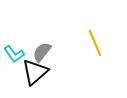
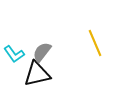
black triangle: moved 2 px right, 2 px down; rotated 28 degrees clockwise
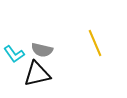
gray semicircle: moved 2 px up; rotated 115 degrees counterclockwise
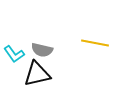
yellow line: rotated 56 degrees counterclockwise
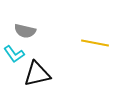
gray semicircle: moved 17 px left, 19 px up
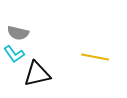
gray semicircle: moved 7 px left, 2 px down
yellow line: moved 14 px down
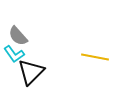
gray semicircle: moved 3 px down; rotated 35 degrees clockwise
black triangle: moved 6 px left, 2 px up; rotated 32 degrees counterclockwise
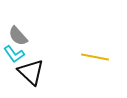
black triangle: rotated 32 degrees counterclockwise
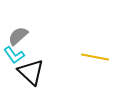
gray semicircle: rotated 90 degrees clockwise
cyan L-shape: moved 1 px down
